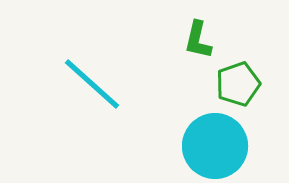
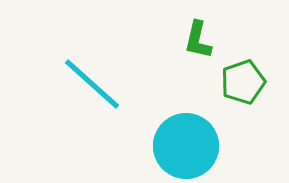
green pentagon: moved 5 px right, 2 px up
cyan circle: moved 29 px left
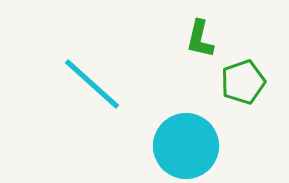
green L-shape: moved 2 px right, 1 px up
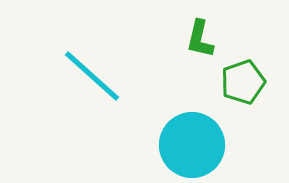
cyan line: moved 8 px up
cyan circle: moved 6 px right, 1 px up
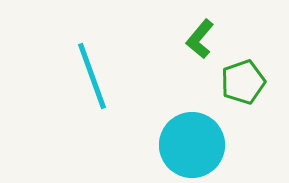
green L-shape: rotated 27 degrees clockwise
cyan line: rotated 28 degrees clockwise
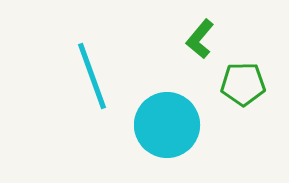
green pentagon: moved 2 px down; rotated 18 degrees clockwise
cyan circle: moved 25 px left, 20 px up
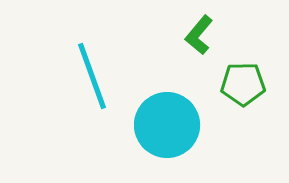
green L-shape: moved 1 px left, 4 px up
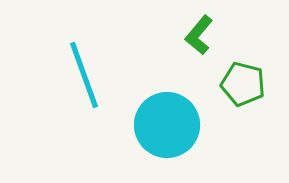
cyan line: moved 8 px left, 1 px up
green pentagon: rotated 15 degrees clockwise
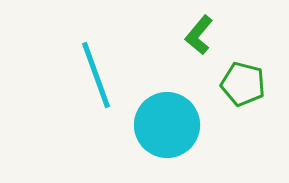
cyan line: moved 12 px right
